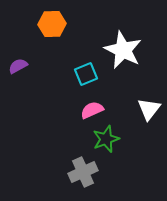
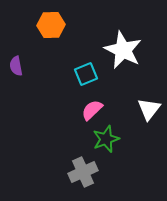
orange hexagon: moved 1 px left, 1 px down
purple semicircle: moved 2 px left; rotated 72 degrees counterclockwise
pink semicircle: rotated 20 degrees counterclockwise
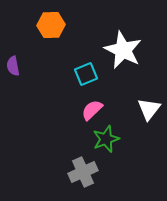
purple semicircle: moved 3 px left
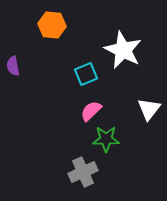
orange hexagon: moved 1 px right; rotated 8 degrees clockwise
pink semicircle: moved 1 px left, 1 px down
green star: rotated 20 degrees clockwise
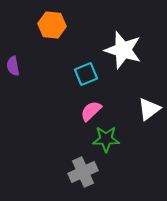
white star: rotated 9 degrees counterclockwise
white triangle: rotated 15 degrees clockwise
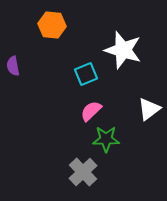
gray cross: rotated 20 degrees counterclockwise
